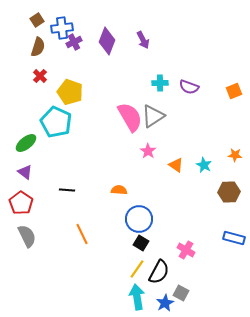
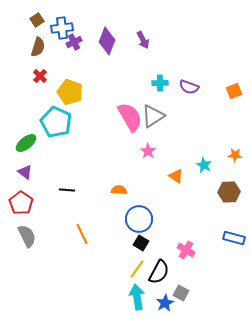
orange triangle: moved 11 px down
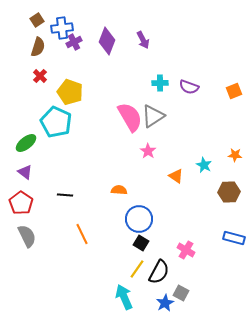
black line: moved 2 px left, 5 px down
cyan arrow: moved 13 px left; rotated 15 degrees counterclockwise
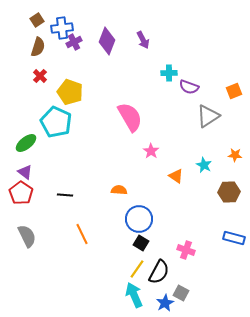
cyan cross: moved 9 px right, 10 px up
gray triangle: moved 55 px right
pink star: moved 3 px right
red pentagon: moved 10 px up
pink cross: rotated 12 degrees counterclockwise
cyan arrow: moved 10 px right, 2 px up
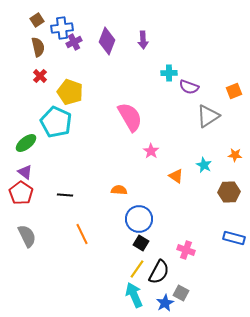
purple arrow: rotated 24 degrees clockwise
brown semicircle: rotated 30 degrees counterclockwise
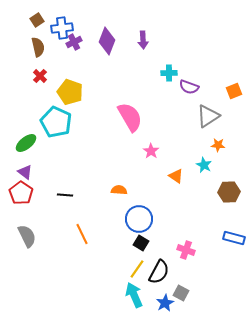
orange star: moved 17 px left, 10 px up
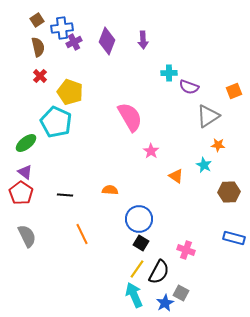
orange semicircle: moved 9 px left
